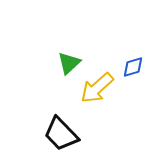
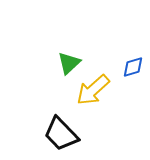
yellow arrow: moved 4 px left, 2 px down
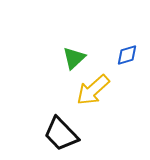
green triangle: moved 5 px right, 5 px up
blue diamond: moved 6 px left, 12 px up
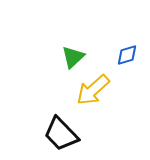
green triangle: moved 1 px left, 1 px up
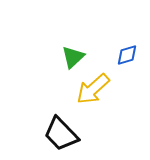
yellow arrow: moved 1 px up
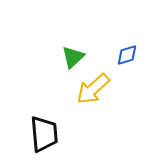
black trapezoid: moved 17 px left; rotated 141 degrees counterclockwise
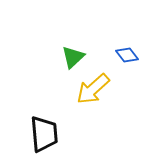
blue diamond: rotated 70 degrees clockwise
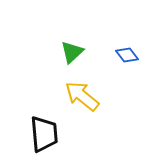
green triangle: moved 1 px left, 5 px up
yellow arrow: moved 11 px left, 7 px down; rotated 81 degrees clockwise
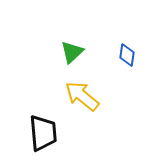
blue diamond: rotated 45 degrees clockwise
black trapezoid: moved 1 px left, 1 px up
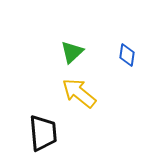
yellow arrow: moved 3 px left, 3 px up
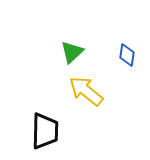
yellow arrow: moved 7 px right, 2 px up
black trapezoid: moved 2 px right, 2 px up; rotated 6 degrees clockwise
